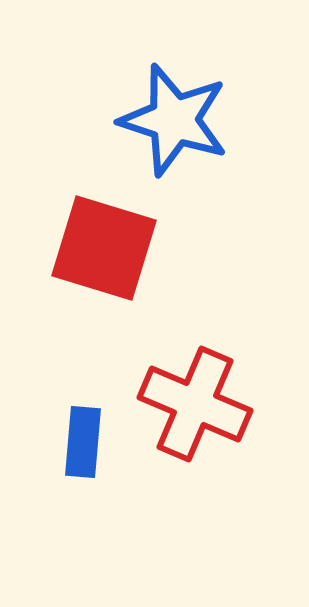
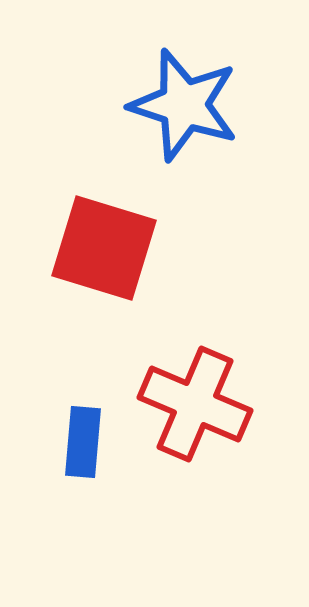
blue star: moved 10 px right, 15 px up
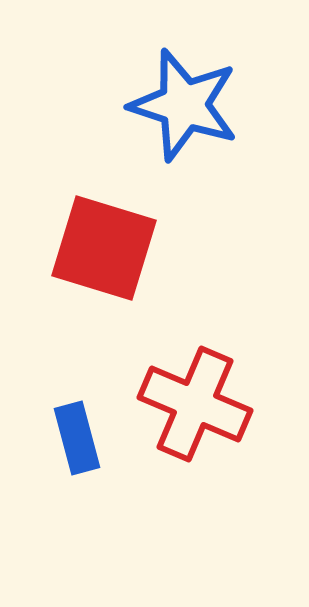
blue rectangle: moved 6 px left, 4 px up; rotated 20 degrees counterclockwise
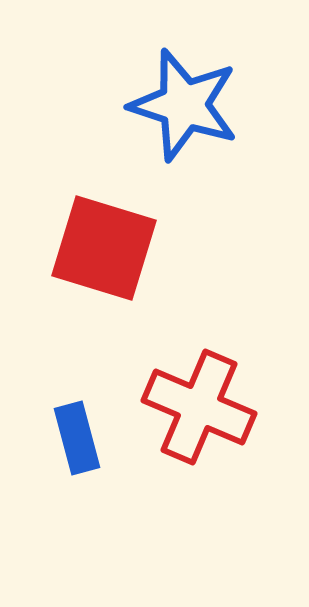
red cross: moved 4 px right, 3 px down
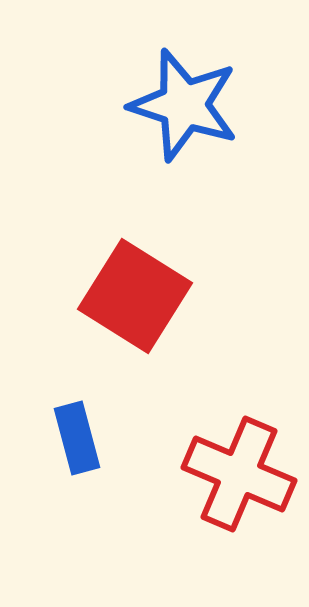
red square: moved 31 px right, 48 px down; rotated 15 degrees clockwise
red cross: moved 40 px right, 67 px down
